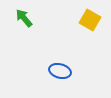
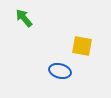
yellow square: moved 8 px left, 26 px down; rotated 20 degrees counterclockwise
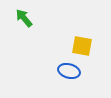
blue ellipse: moved 9 px right
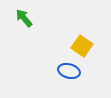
yellow square: rotated 25 degrees clockwise
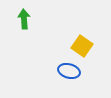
green arrow: moved 1 px down; rotated 36 degrees clockwise
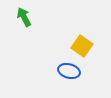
green arrow: moved 2 px up; rotated 24 degrees counterclockwise
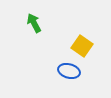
green arrow: moved 10 px right, 6 px down
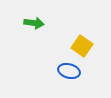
green arrow: rotated 126 degrees clockwise
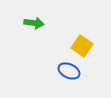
blue ellipse: rotated 10 degrees clockwise
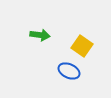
green arrow: moved 6 px right, 12 px down
